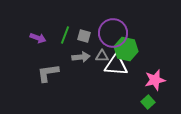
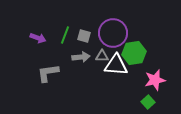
green hexagon: moved 8 px right, 4 px down; rotated 20 degrees counterclockwise
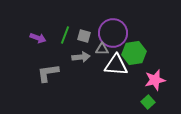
gray triangle: moved 7 px up
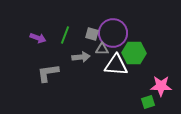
gray square: moved 8 px right, 2 px up
green hexagon: rotated 10 degrees clockwise
pink star: moved 6 px right, 6 px down; rotated 15 degrees clockwise
green square: rotated 24 degrees clockwise
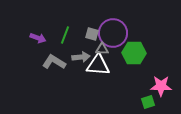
white triangle: moved 18 px left
gray L-shape: moved 6 px right, 11 px up; rotated 40 degrees clockwise
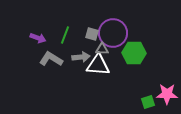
gray L-shape: moved 3 px left, 3 px up
pink star: moved 6 px right, 8 px down
